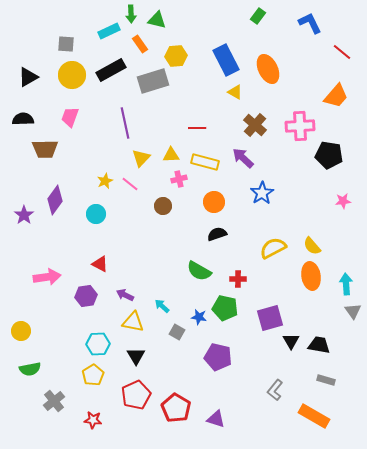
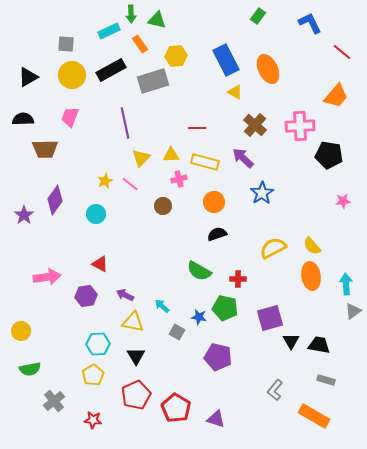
gray triangle at (353, 311): rotated 30 degrees clockwise
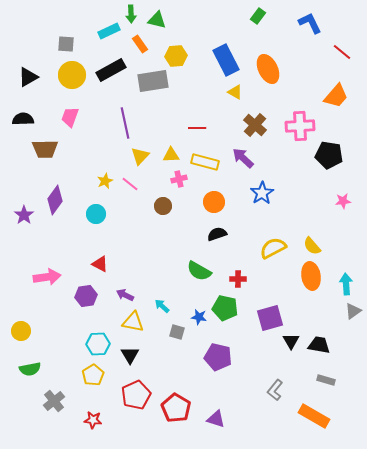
gray rectangle at (153, 81): rotated 8 degrees clockwise
yellow triangle at (141, 158): moved 1 px left, 2 px up
gray square at (177, 332): rotated 14 degrees counterclockwise
black triangle at (136, 356): moved 6 px left, 1 px up
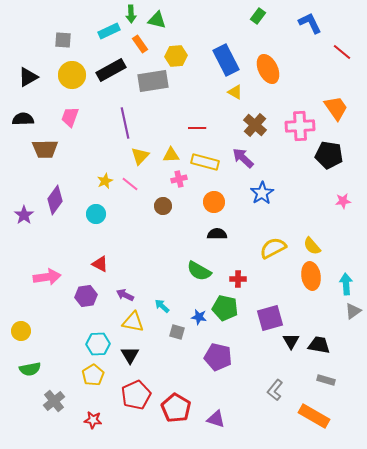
gray square at (66, 44): moved 3 px left, 4 px up
orange trapezoid at (336, 96): moved 12 px down; rotated 76 degrees counterclockwise
black semicircle at (217, 234): rotated 18 degrees clockwise
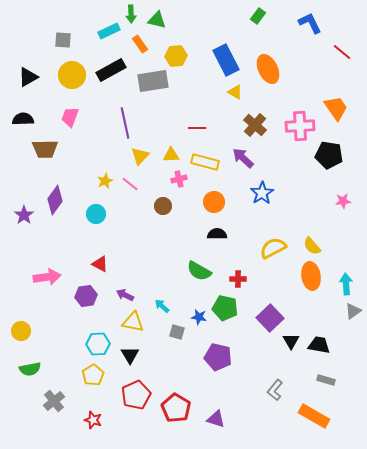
purple square at (270, 318): rotated 28 degrees counterclockwise
red star at (93, 420): rotated 12 degrees clockwise
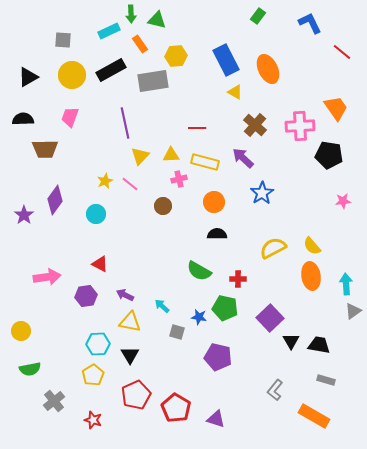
yellow triangle at (133, 322): moved 3 px left
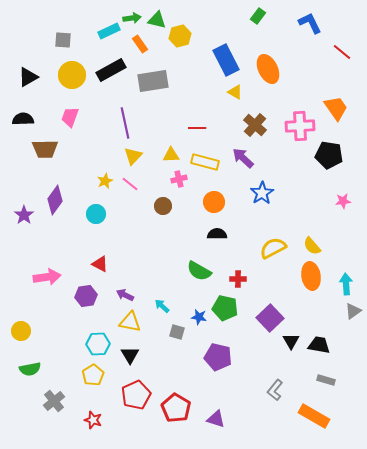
green arrow at (131, 14): moved 1 px right, 4 px down; rotated 96 degrees counterclockwise
yellow hexagon at (176, 56): moved 4 px right, 20 px up; rotated 10 degrees counterclockwise
yellow triangle at (140, 156): moved 7 px left
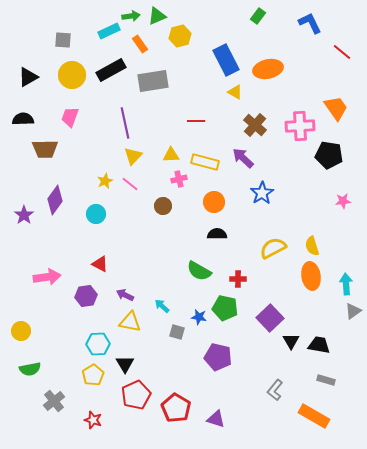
green arrow at (132, 18): moved 1 px left, 2 px up
green triangle at (157, 20): moved 4 px up; rotated 36 degrees counterclockwise
orange ellipse at (268, 69): rotated 76 degrees counterclockwise
red line at (197, 128): moved 1 px left, 7 px up
yellow semicircle at (312, 246): rotated 24 degrees clockwise
black triangle at (130, 355): moved 5 px left, 9 px down
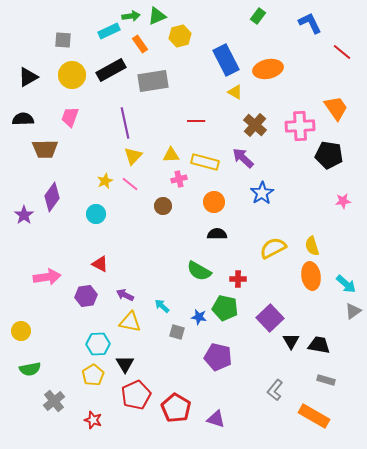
purple diamond at (55, 200): moved 3 px left, 3 px up
cyan arrow at (346, 284): rotated 135 degrees clockwise
